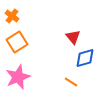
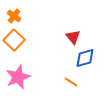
orange cross: moved 2 px right
orange square: moved 3 px left, 2 px up; rotated 15 degrees counterclockwise
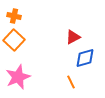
orange cross: rotated 24 degrees counterclockwise
red triangle: rotated 42 degrees clockwise
orange line: rotated 32 degrees clockwise
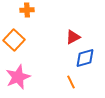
orange cross: moved 13 px right, 6 px up; rotated 16 degrees counterclockwise
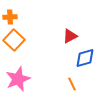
orange cross: moved 17 px left, 7 px down
red triangle: moved 3 px left, 1 px up
pink star: moved 2 px down
orange line: moved 1 px right, 2 px down
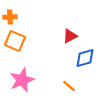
orange square: moved 1 px right, 1 px down; rotated 20 degrees counterclockwise
pink star: moved 4 px right, 1 px down
orange line: moved 3 px left, 2 px down; rotated 24 degrees counterclockwise
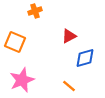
orange cross: moved 25 px right, 6 px up; rotated 16 degrees counterclockwise
red triangle: moved 1 px left
orange square: moved 1 px down
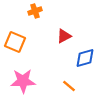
red triangle: moved 5 px left
pink star: moved 1 px right, 1 px down; rotated 20 degrees clockwise
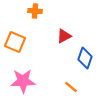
orange cross: rotated 24 degrees clockwise
blue diamond: rotated 55 degrees counterclockwise
orange line: moved 2 px right, 1 px down
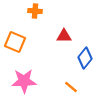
red triangle: rotated 28 degrees clockwise
blue diamond: rotated 20 degrees clockwise
pink star: moved 1 px right
